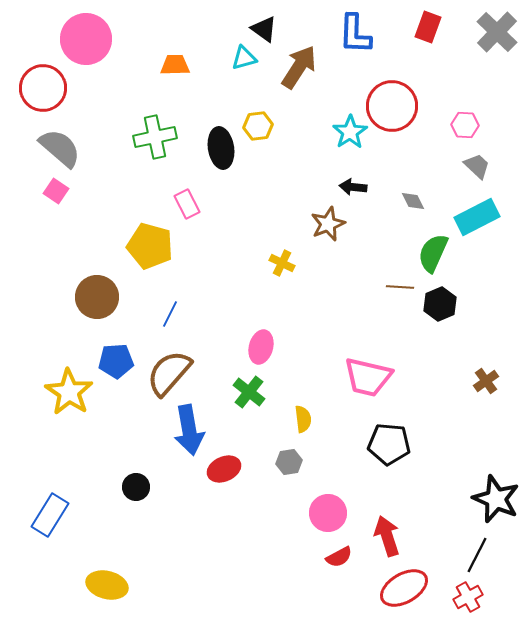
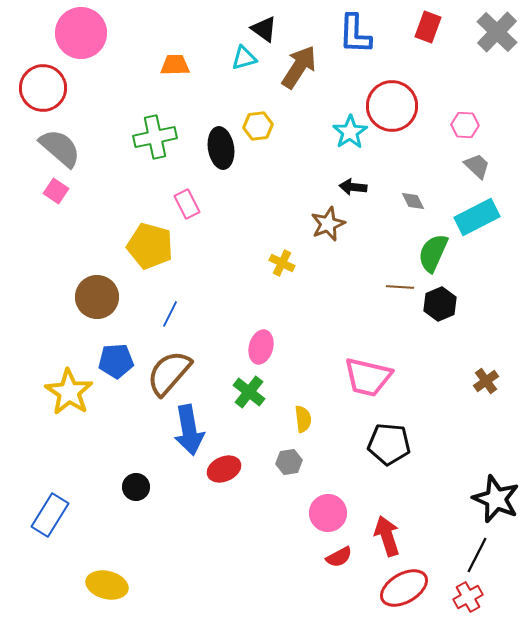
pink circle at (86, 39): moved 5 px left, 6 px up
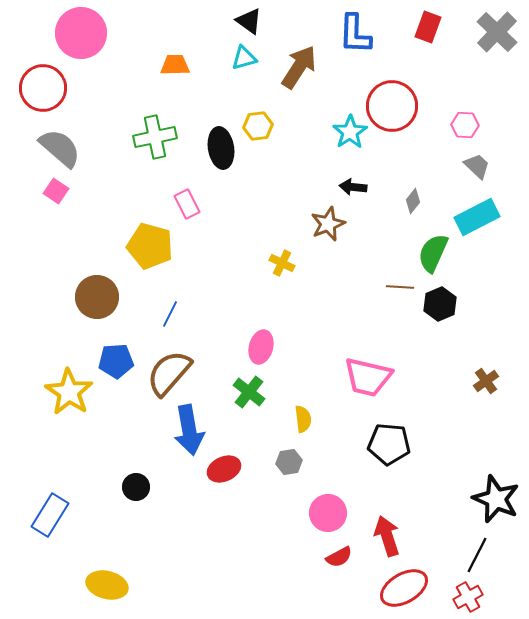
black triangle at (264, 29): moved 15 px left, 8 px up
gray diamond at (413, 201): rotated 65 degrees clockwise
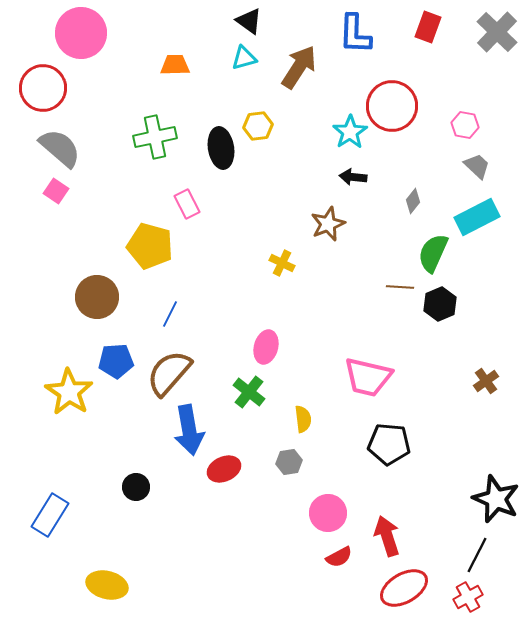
pink hexagon at (465, 125): rotated 8 degrees clockwise
black arrow at (353, 187): moved 10 px up
pink ellipse at (261, 347): moved 5 px right
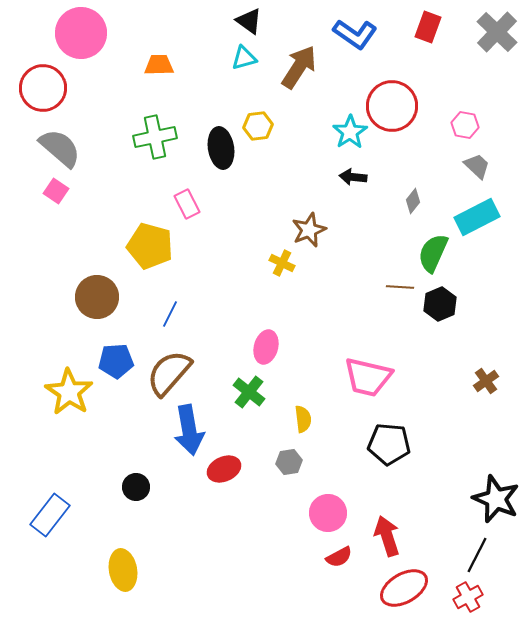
blue L-shape at (355, 34): rotated 57 degrees counterclockwise
orange trapezoid at (175, 65): moved 16 px left
brown star at (328, 224): moved 19 px left, 6 px down
blue rectangle at (50, 515): rotated 6 degrees clockwise
yellow ellipse at (107, 585): moved 16 px right, 15 px up; rotated 66 degrees clockwise
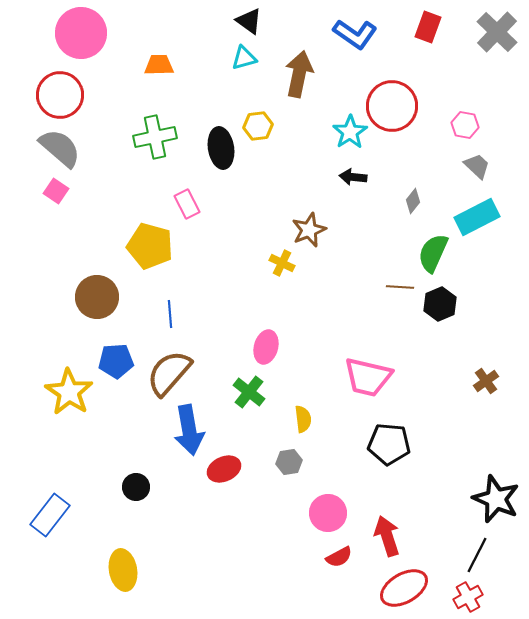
brown arrow at (299, 67): moved 7 px down; rotated 21 degrees counterclockwise
red circle at (43, 88): moved 17 px right, 7 px down
blue line at (170, 314): rotated 32 degrees counterclockwise
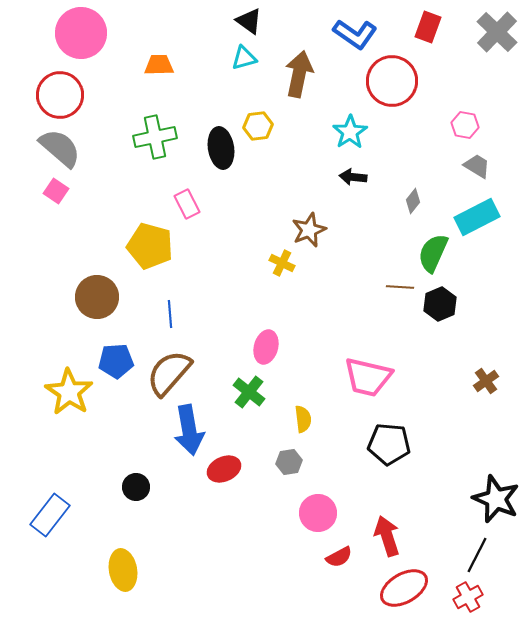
red circle at (392, 106): moved 25 px up
gray trapezoid at (477, 166): rotated 12 degrees counterclockwise
pink circle at (328, 513): moved 10 px left
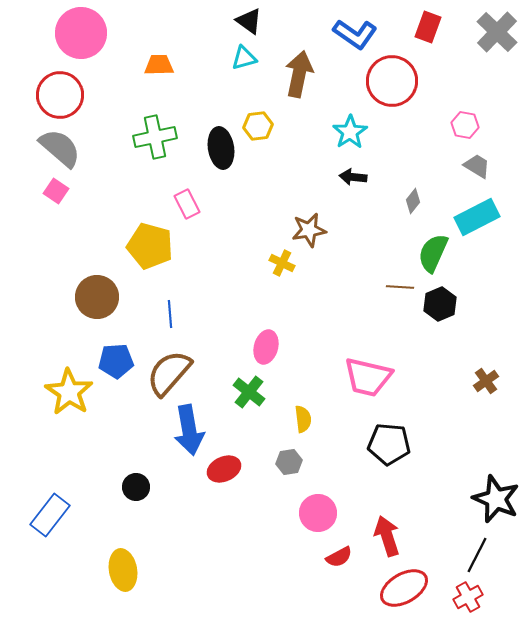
brown star at (309, 230): rotated 12 degrees clockwise
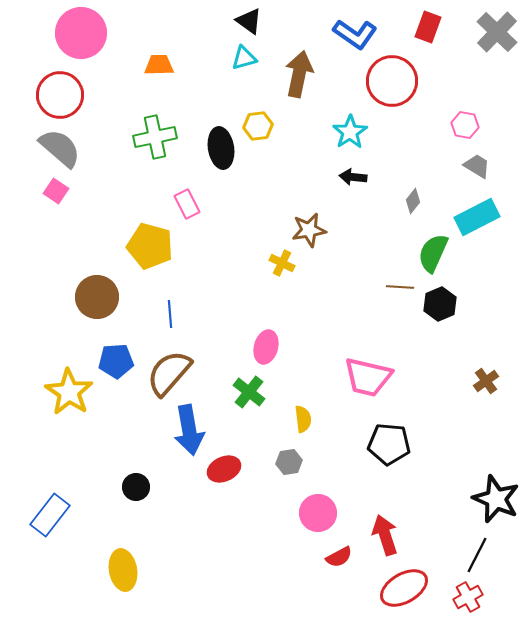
red arrow at (387, 536): moved 2 px left, 1 px up
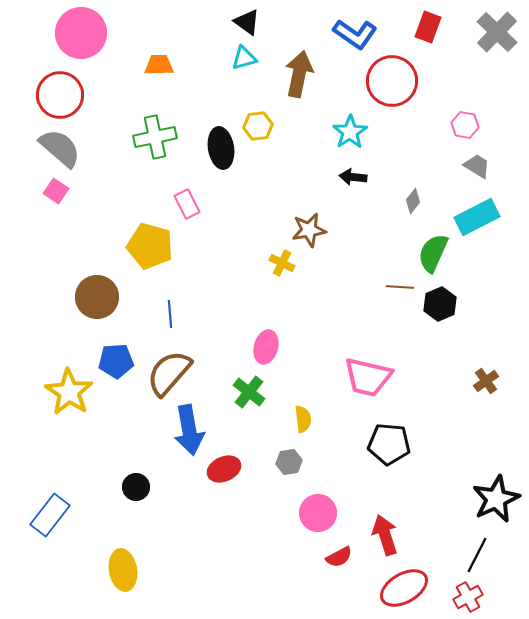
black triangle at (249, 21): moved 2 px left, 1 px down
black star at (496, 499): rotated 24 degrees clockwise
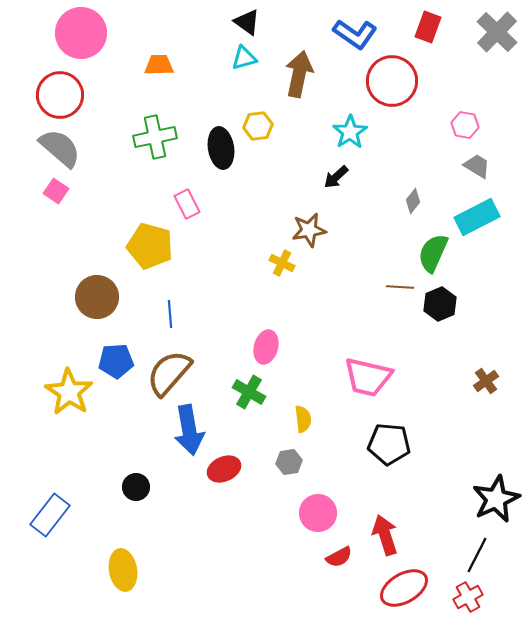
black arrow at (353, 177): moved 17 px left; rotated 48 degrees counterclockwise
green cross at (249, 392): rotated 8 degrees counterclockwise
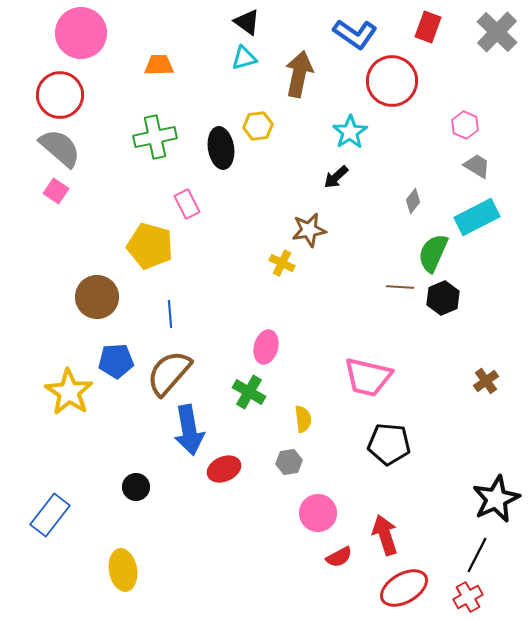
pink hexagon at (465, 125): rotated 12 degrees clockwise
black hexagon at (440, 304): moved 3 px right, 6 px up
